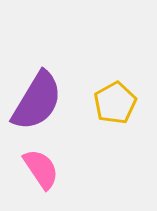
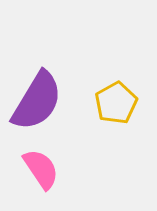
yellow pentagon: moved 1 px right
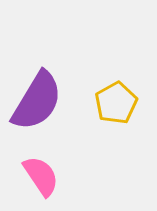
pink semicircle: moved 7 px down
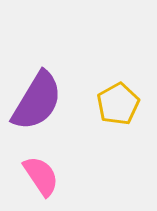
yellow pentagon: moved 2 px right, 1 px down
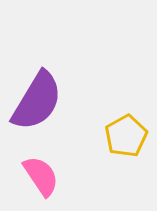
yellow pentagon: moved 8 px right, 32 px down
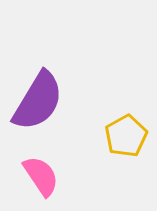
purple semicircle: moved 1 px right
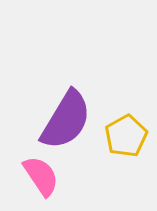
purple semicircle: moved 28 px right, 19 px down
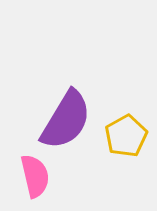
pink semicircle: moved 6 px left; rotated 21 degrees clockwise
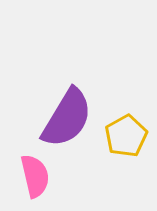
purple semicircle: moved 1 px right, 2 px up
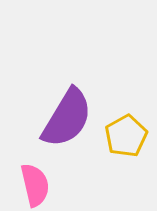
pink semicircle: moved 9 px down
